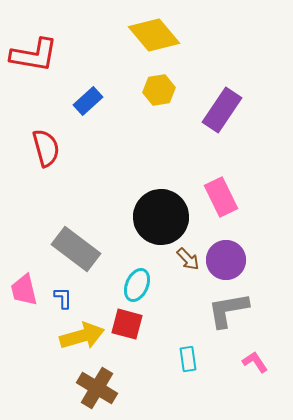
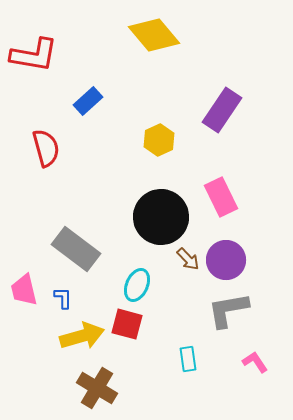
yellow hexagon: moved 50 px down; rotated 16 degrees counterclockwise
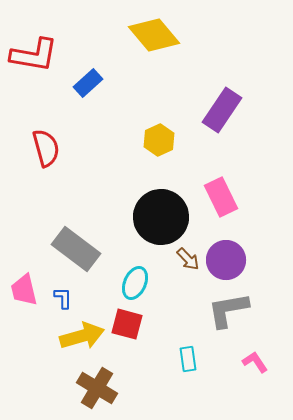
blue rectangle: moved 18 px up
cyan ellipse: moved 2 px left, 2 px up
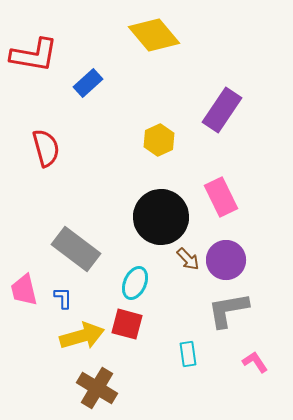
cyan rectangle: moved 5 px up
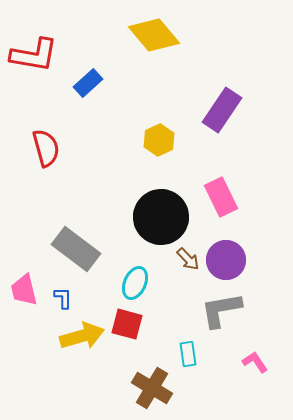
gray L-shape: moved 7 px left
brown cross: moved 55 px right
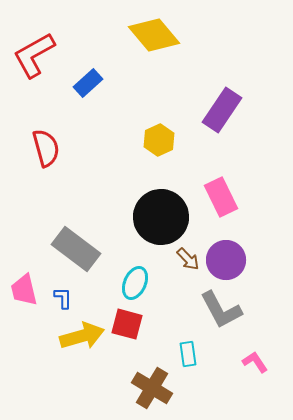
red L-shape: rotated 141 degrees clockwise
gray L-shape: rotated 108 degrees counterclockwise
